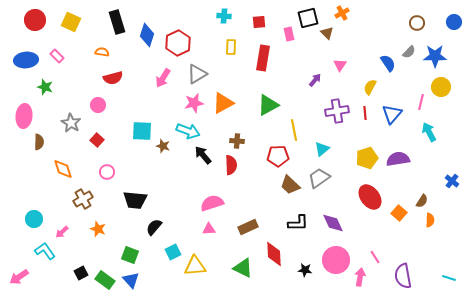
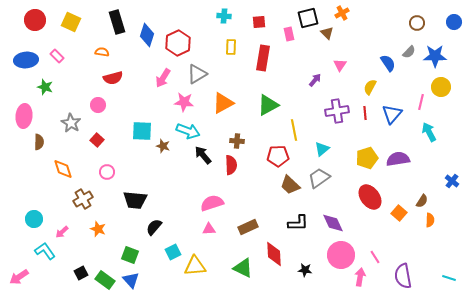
pink star at (194, 103): moved 10 px left, 1 px up; rotated 18 degrees clockwise
pink circle at (336, 260): moved 5 px right, 5 px up
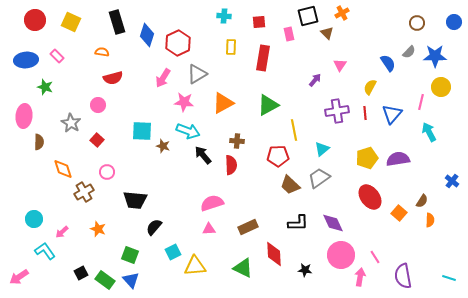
black square at (308, 18): moved 2 px up
brown cross at (83, 199): moved 1 px right, 7 px up
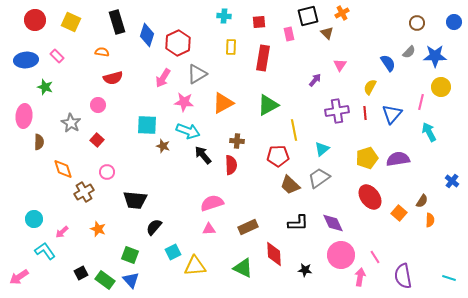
cyan square at (142, 131): moved 5 px right, 6 px up
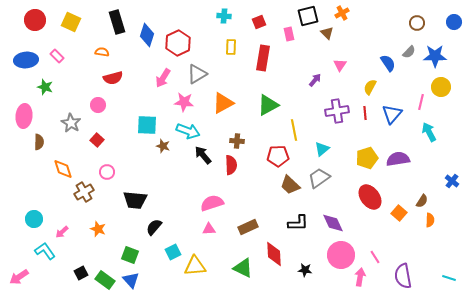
red square at (259, 22): rotated 16 degrees counterclockwise
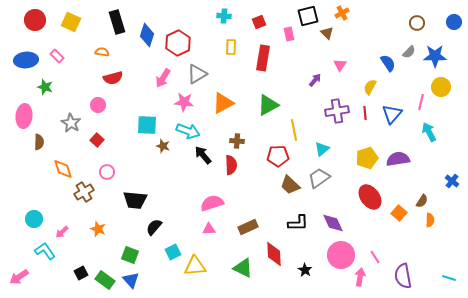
black star at (305, 270): rotated 24 degrees clockwise
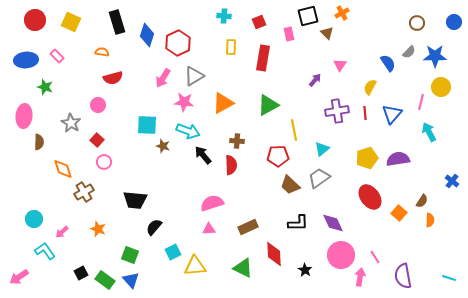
gray triangle at (197, 74): moved 3 px left, 2 px down
pink circle at (107, 172): moved 3 px left, 10 px up
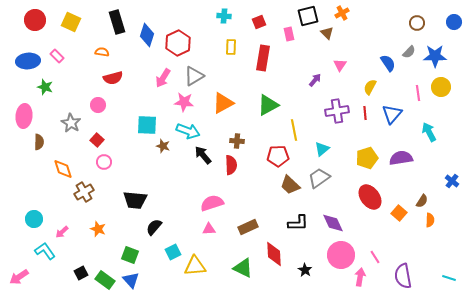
blue ellipse at (26, 60): moved 2 px right, 1 px down
pink line at (421, 102): moved 3 px left, 9 px up; rotated 21 degrees counterclockwise
purple semicircle at (398, 159): moved 3 px right, 1 px up
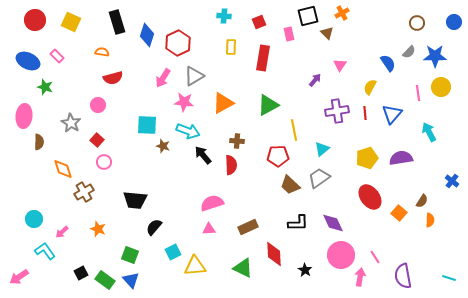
blue ellipse at (28, 61): rotated 30 degrees clockwise
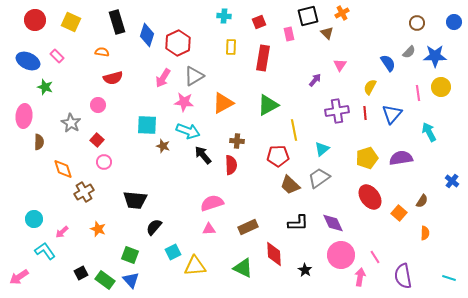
orange semicircle at (430, 220): moved 5 px left, 13 px down
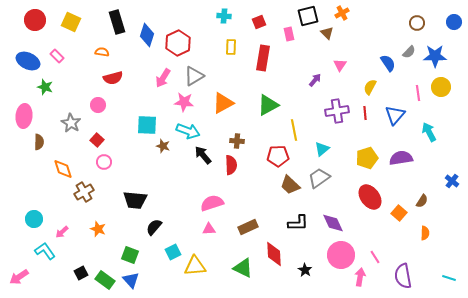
blue triangle at (392, 114): moved 3 px right, 1 px down
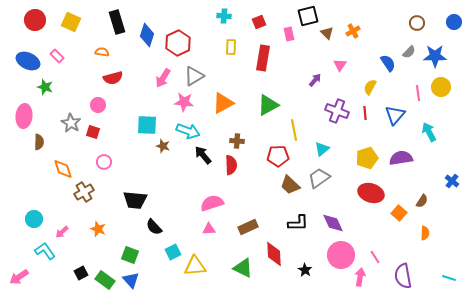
orange cross at (342, 13): moved 11 px right, 18 px down
purple cross at (337, 111): rotated 30 degrees clockwise
red square at (97, 140): moved 4 px left, 8 px up; rotated 24 degrees counterclockwise
red ellipse at (370, 197): moved 1 px right, 4 px up; rotated 35 degrees counterclockwise
black semicircle at (154, 227): rotated 84 degrees counterclockwise
